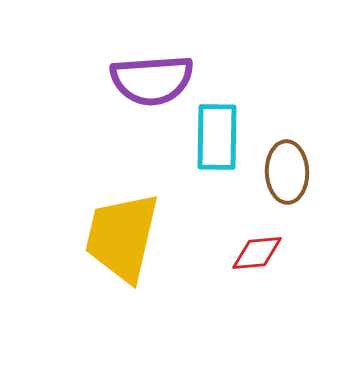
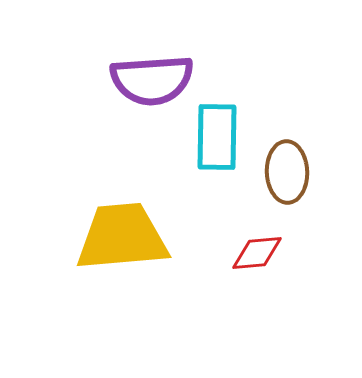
yellow trapezoid: rotated 72 degrees clockwise
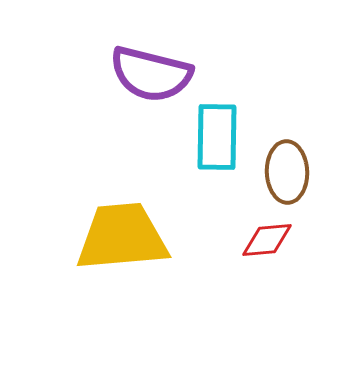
purple semicircle: moved 1 px left, 6 px up; rotated 18 degrees clockwise
red diamond: moved 10 px right, 13 px up
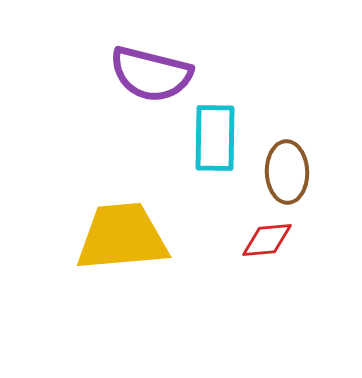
cyan rectangle: moved 2 px left, 1 px down
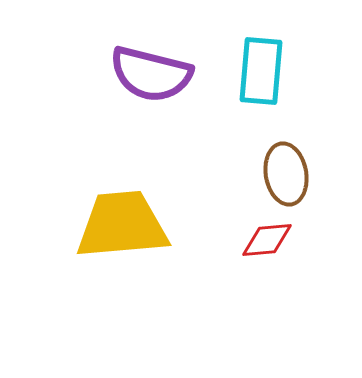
cyan rectangle: moved 46 px right, 67 px up; rotated 4 degrees clockwise
brown ellipse: moved 1 px left, 2 px down; rotated 8 degrees counterclockwise
yellow trapezoid: moved 12 px up
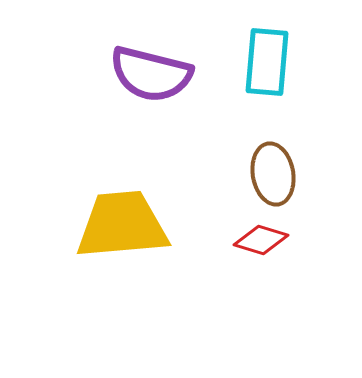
cyan rectangle: moved 6 px right, 9 px up
brown ellipse: moved 13 px left
red diamond: moved 6 px left; rotated 22 degrees clockwise
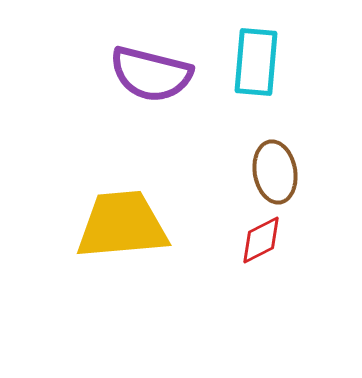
cyan rectangle: moved 11 px left
brown ellipse: moved 2 px right, 2 px up
red diamond: rotated 44 degrees counterclockwise
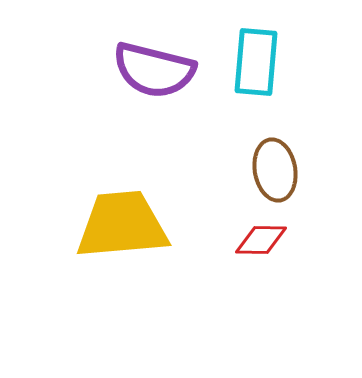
purple semicircle: moved 3 px right, 4 px up
brown ellipse: moved 2 px up
red diamond: rotated 28 degrees clockwise
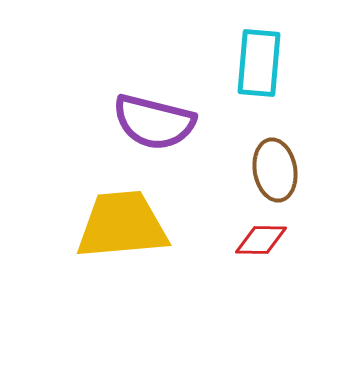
cyan rectangle: moved 3 px right, 1 px down
purple semicircle: moved 52 px down
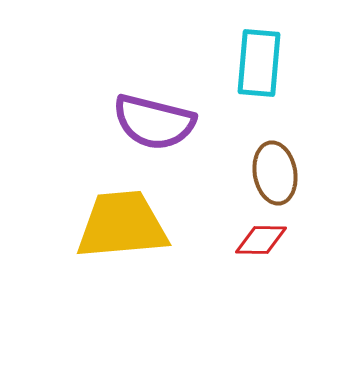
brown ellipse: moved 3 px down
